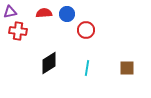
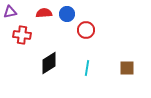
red cross: moved 4 px right, 4 px down
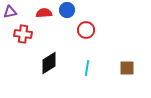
blue circle: moved 4 px up
red cross: moved 1 px right, 1 px up
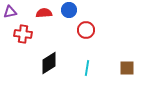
blue circle: moved 2 px right
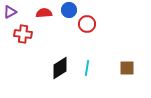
purple triangle: rotated 16 degrees counterclockwise
red circle: moved 1 px right, 6 px up
black diamond: moved 11 px right, 5 px down
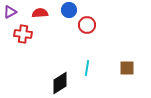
red semicircle: moved 4 px left
red circle: moved 1 px down
black diamond: moved 15 px down
